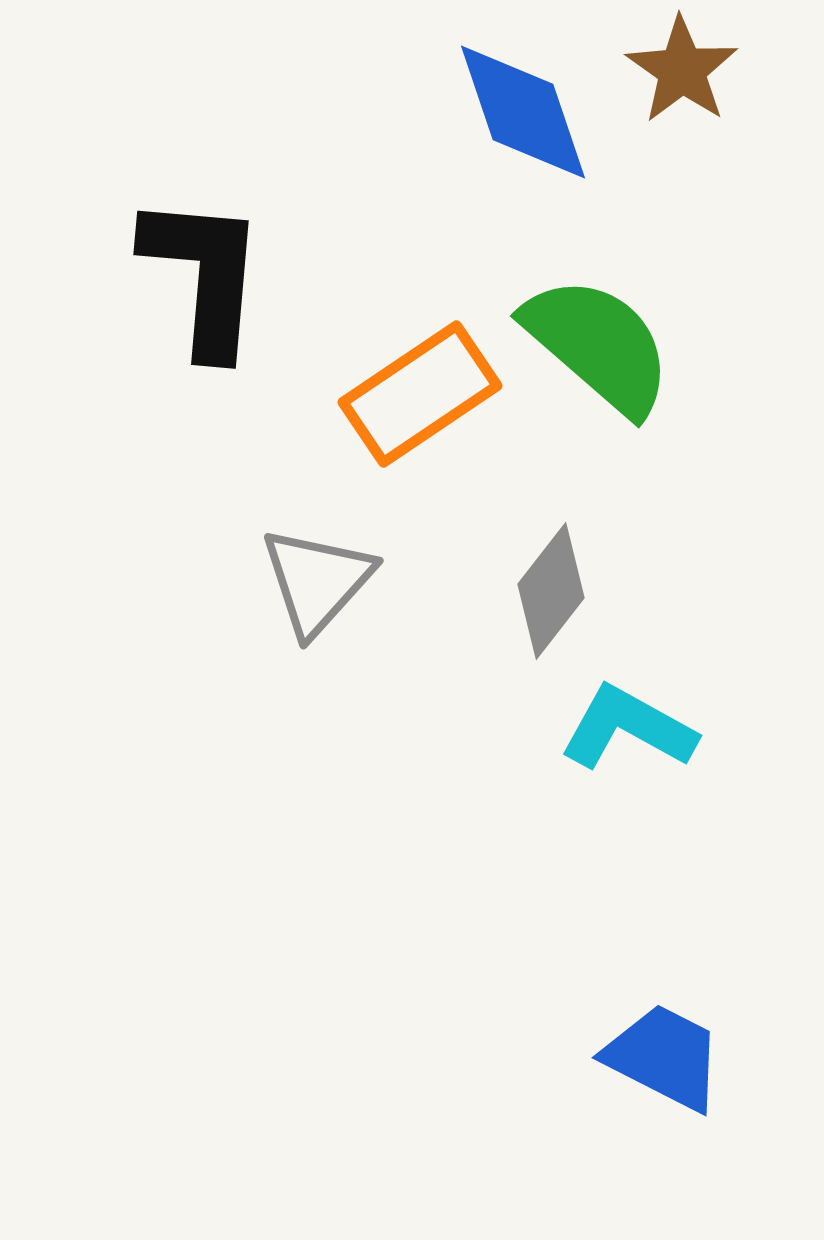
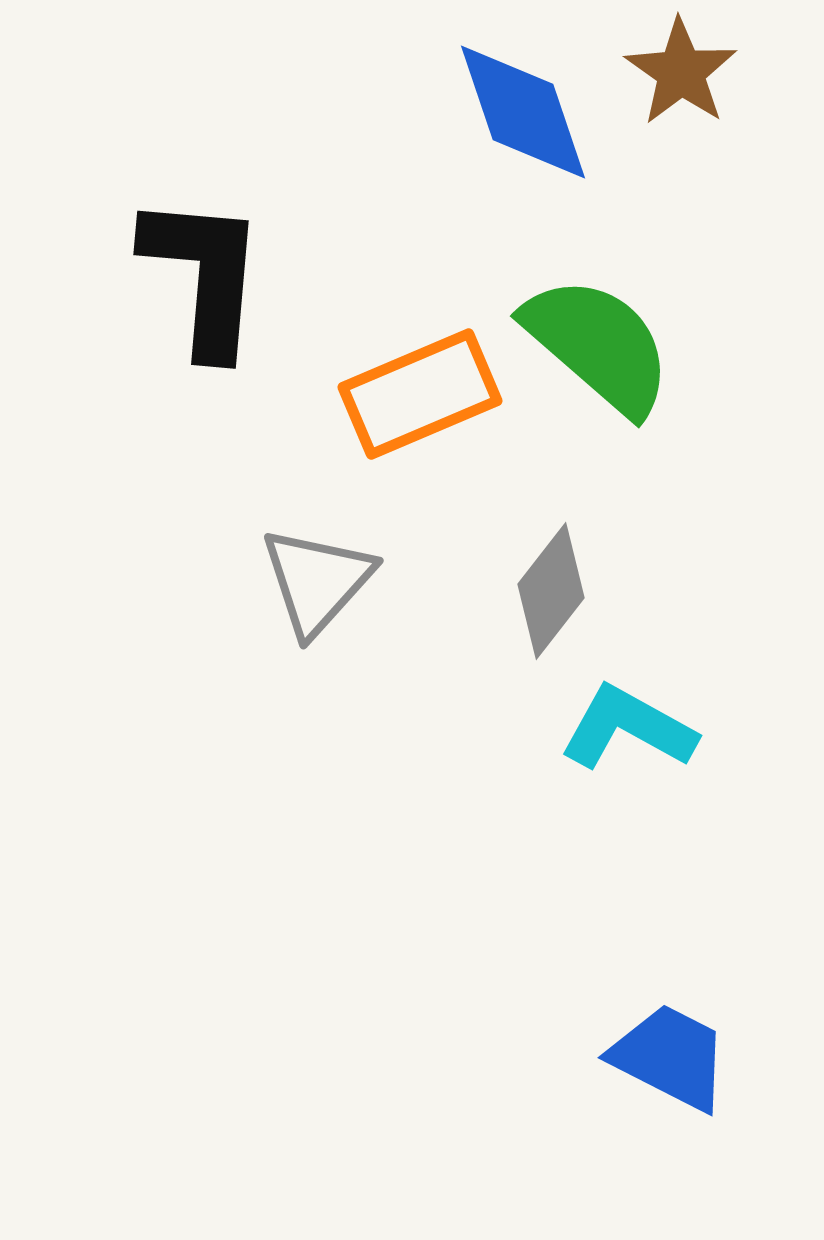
brown star: moved 1 px left, 2 px down
orange rectangle: rotated 11 degrees clockwise
blue trapezoid: moved 6 px right
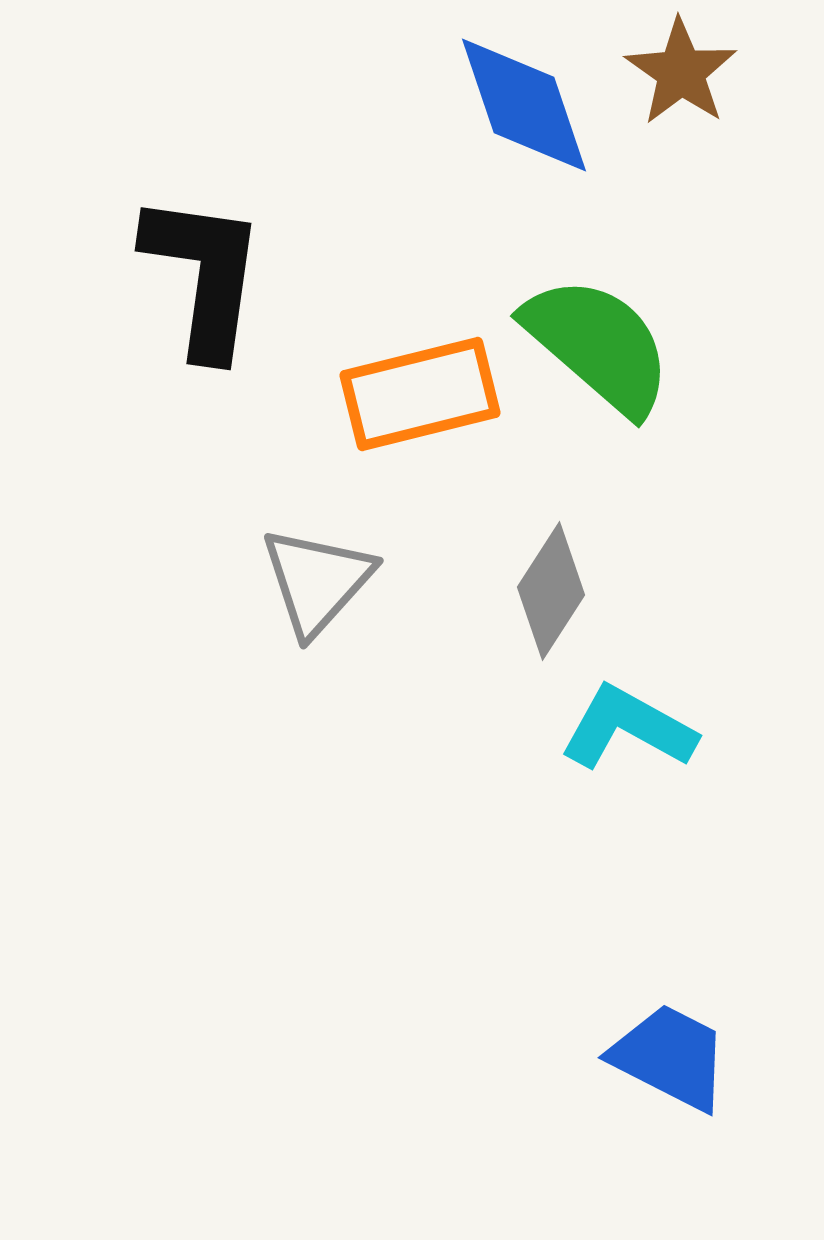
blue diamond: moved 1 px right, 7 px up
black L-shape: rotated 3 degrees clockwise
orange rectangle: rotated 9 degrees clockwise
gray diamond: rotated 5 degrees counterclockwise
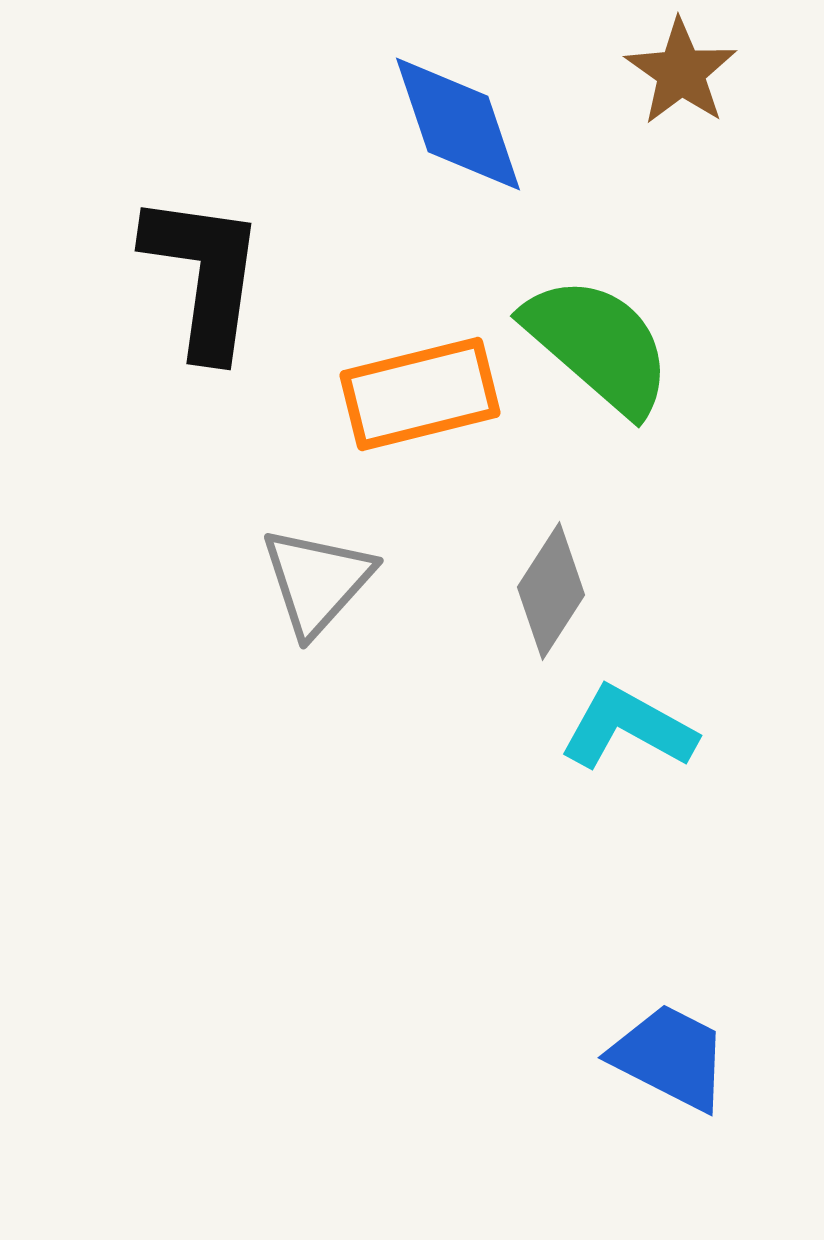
blue diamond: moved 66 px left, 19 px down
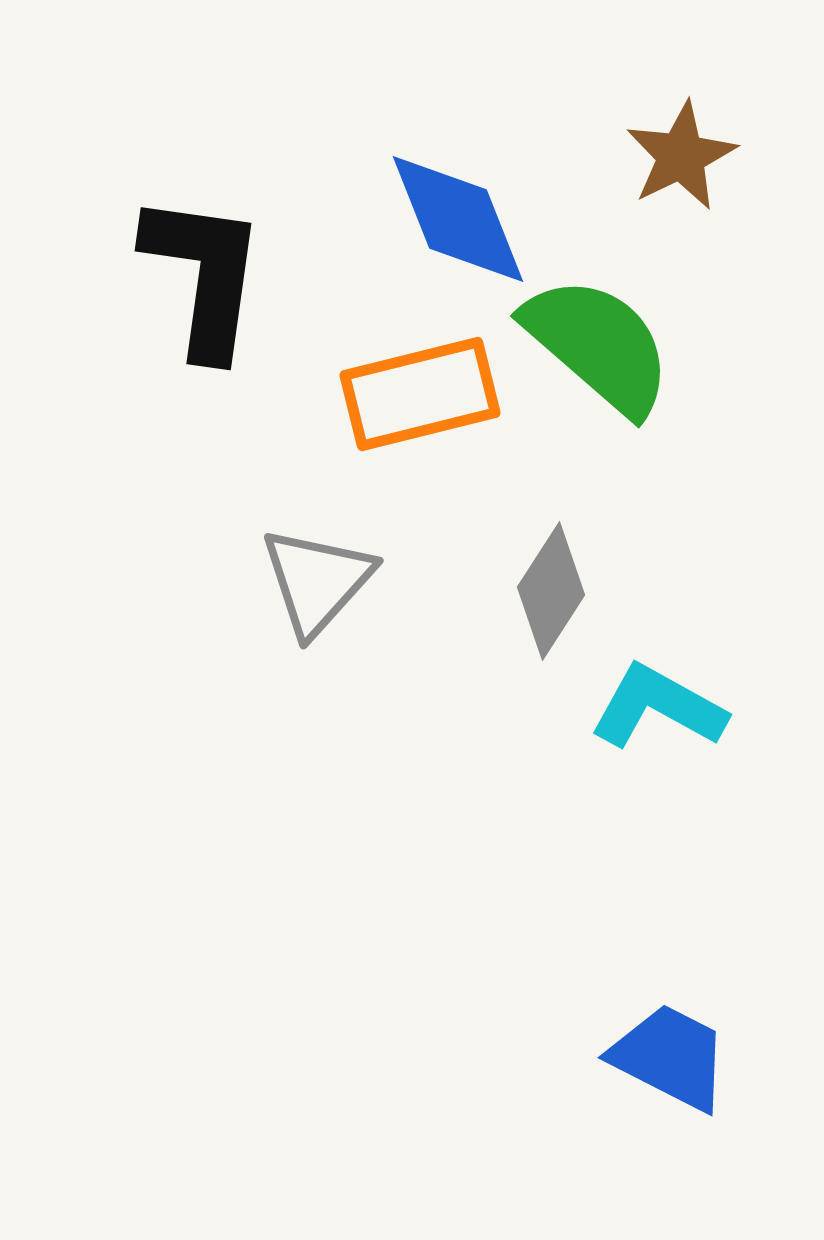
brown star: moved 84 px down; rotated 11 degrees clockwise
blue diamond: moved 95 px down; rotated 3 degrees counterclockwise
cyan L-shape: moved 30 px right, 21 px up
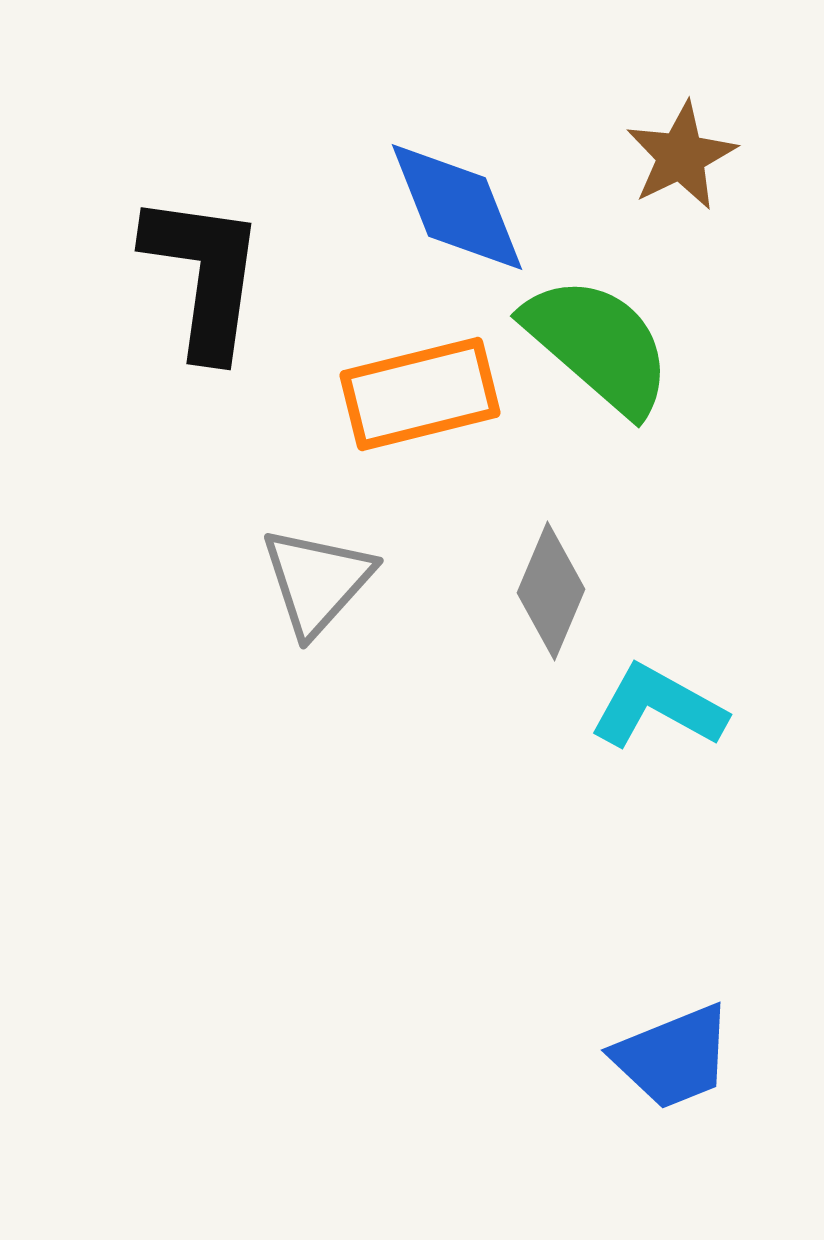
blue diamond: moved 1 px left, 12 px up
gray diamond: rotated 10 degrees counterclockwise
blue trapezoid: moved 3 px right; rotated 131 degrees clockwise
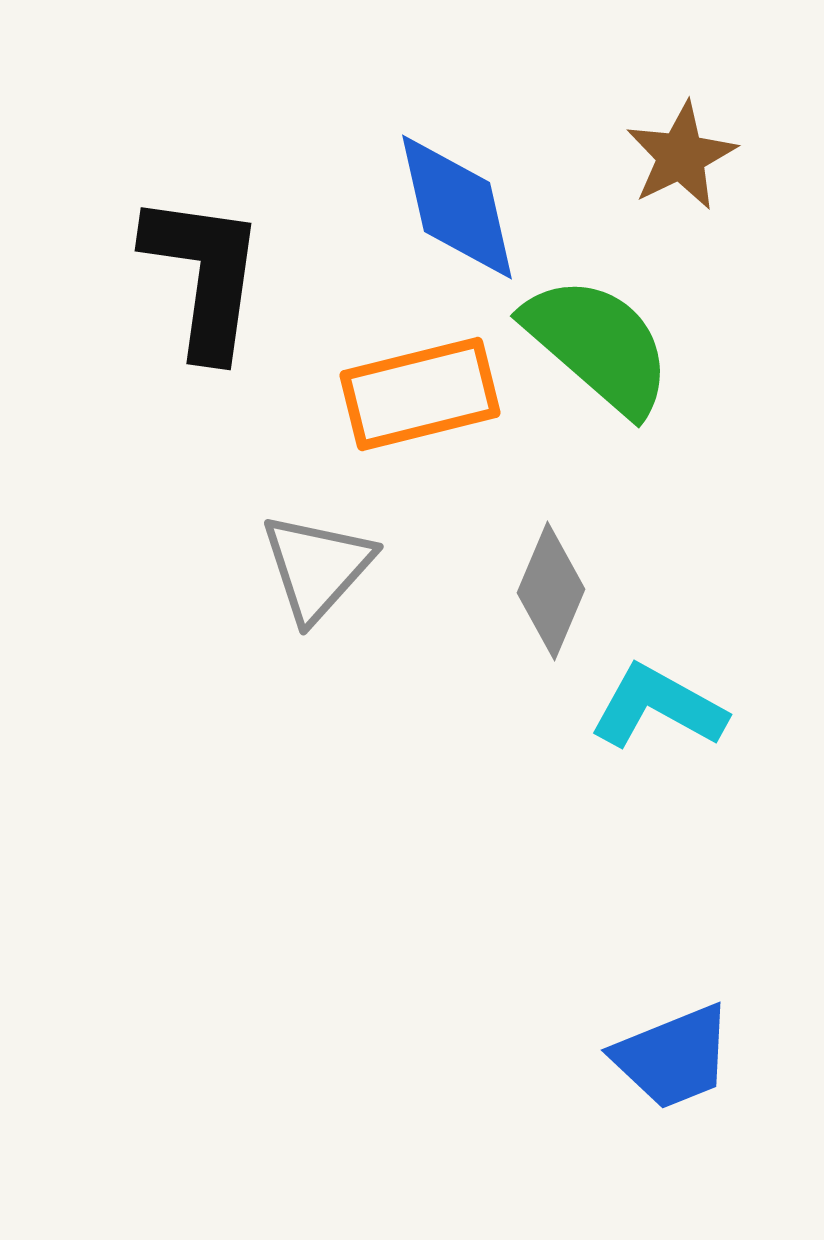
blue diamond: rotated 9 degrees clockwise
gray triangle: moved 14 px up
